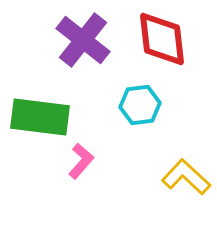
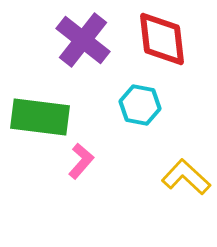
cyan hexagon: rotated 18 degrees clockwise
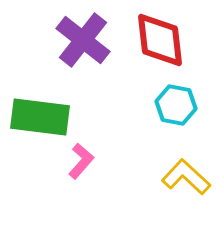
red diamond: moved 2 px left, 1 px down
cyan hexagon: moved 36 px right
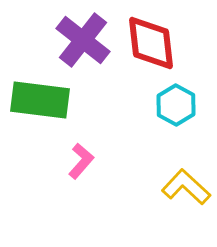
red diamond: moved 9 px left, 3 px down
cyan hexagon: rotated 18 degrees clockwise
green rectangle: moved 17 px up
yellow L-shape: moved 10 px down
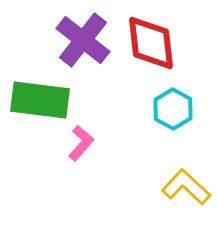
cyan hexagon: moved 3 px left, 4 px down
pink L-shape: moved 18 px up
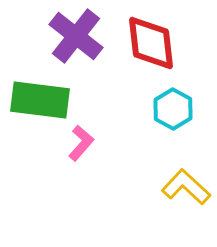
purple cross: moved 7 px left, 4 px up
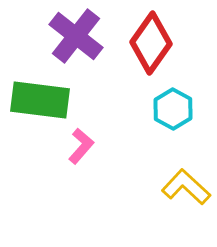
red diamond: rotated 42 degrees clockwise
pink L-shape: moved 3 px down
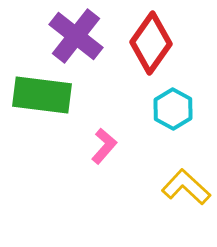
green rectangle: moved 2 px right, 5 px up
pink L-shape: moved 23 px right
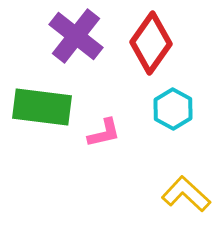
green rectangle: moved 12 px down
pink L-shape: moved 13 px up; rotated 36 degrees clockwise
yellow L-shape: moved 7 px down
